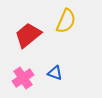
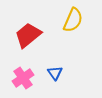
yellow semicircle: moved 7 px right, 1 px up
blue triangle: rotated 35 degrees clockwise
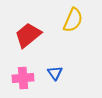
pink cross: rotated 30 degrees clockwise
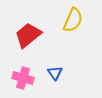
pink cross: rotated 20 degrees clockwise
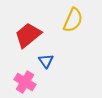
blue triangle: moved 9 px left, 12 px up
pink cross: moved 2 px right, 4 px down; rotated 15 degrees clockwise
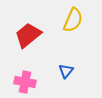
blue triangle: moved 20 px right, 10 px down; rotated 14 degrees clockwise
pink cross: rotated 20 degrees counterclockwise
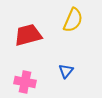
red trapezoid: rotated 24 degrees clockwise
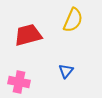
pink cross: moved 6 px left
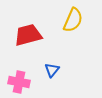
blue triangle: moved 14 px left, 1 px up
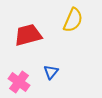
blue triangle: moved 1 px left, 2 px down
pink cross: rotated 25 degrees clockwise
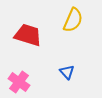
red trapezoid: rotated 32 degrees clockwise
blue triangle: moved 16 px right; rotated 21 degrees counterclockwise
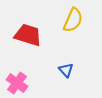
blue triangle: moved 1 px left, 2 px up
pink cross: moved 2 px left, 1 px down
